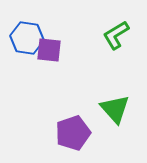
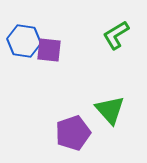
blue hexagon: moved 3 px left, 3 px down
green triangle: moved 5 px left, 1 px down
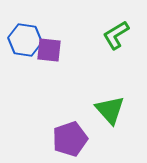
blue hexagon: moved 1 px right, 1 px up
purple pentagon: moved 3 px left, 6 px down
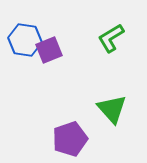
green L-shape: moved 5 px left, 3 px down
purple square: rotated 28 degrees counterclockwise
green triangle: moved 2 px right, 1 px up
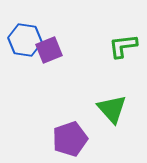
green L-shape: moved 12 px right, 8 px down; rotated 24 degrees clockwise
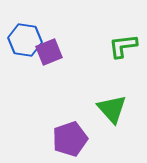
purple square: moved 2 px down
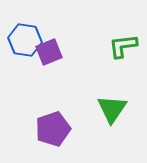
green triangle: rotated 16 degrees clockwise
purple pentagon: moved 17 px left, 10 px up
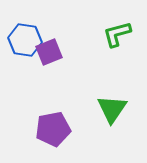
green L-shape: moved 6 px left, 12 px up; rotated 8 degrees counterclockwise
purple pentagon: rotated 8 degrees clockwise
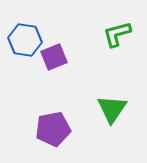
purple square: moved 5 px right, 5 px down
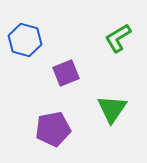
green L-shape: moved 1 px right, 4 px down; rotated 16 degrees counterclockwise
blue hexagon: rotated 8 degrees clockwise
purple square: moved 12 px right, 16 px down
